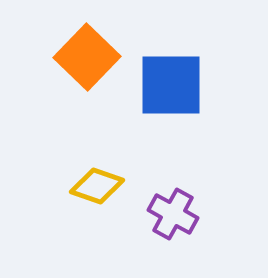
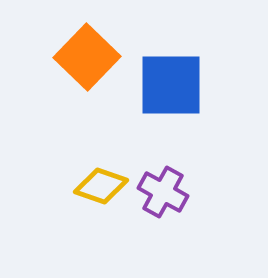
yellow diamond: moved 4 px right
purple cross: moved 10 px left, 22 px up
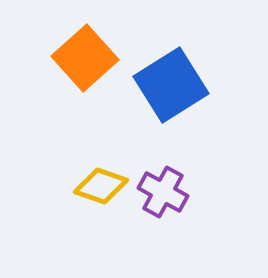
orange square: moved 2 px left, 1 px down; rotated 4 degrees clockwise
blue square: rotated 32 degrees counterclockwise
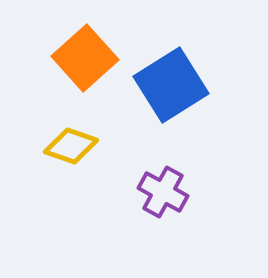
yellow diamond: moved 30 px left, 40 px up
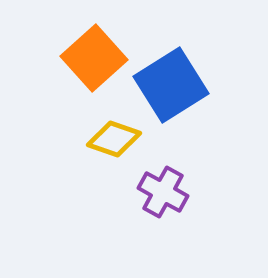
orange square: moved 9 px right
yellow diamond: moved 43 px right, 7 px up
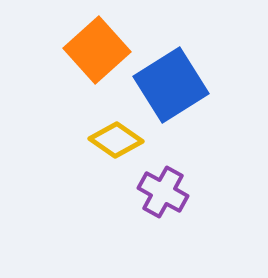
orange square: moved 3 px right, 8 px up
yellow diamond: moved 2 px right, 1 px down; rotated 16 degrees clockwise
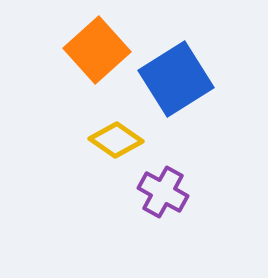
blue square: moved 5 px right, 6 px up
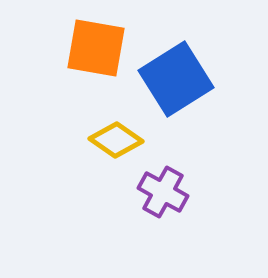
orange square: moved 1 px left, 2 px up; rotated 38 degrees counterclockwise
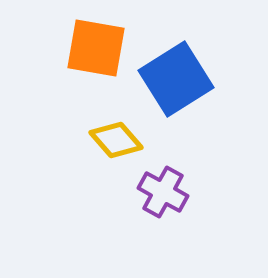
yellow diamond: rotated 14 degrees clockwise
